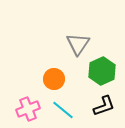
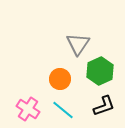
green hexagon: moved 2 px left
orange circle: moved 6 px right
pink cross: rotated 35 degrees counterclockwise
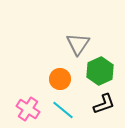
black L-shape: moved 2 px up
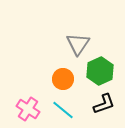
orange circle: moved 3 px right
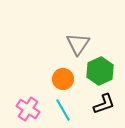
cyan line: rotated 20 degrees clockwise
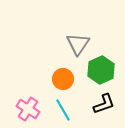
green hexagon: moved 1 px right, 1 px up
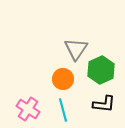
gray triangle: moved 2 px left, 5 px down
black L-shape: rotated 25 degrees clockwise
cyan line: rotated 15 degrees clockwise
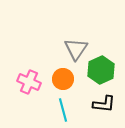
pink cross: moved 1 px right, 27 px up; rotated 10 degrees counterclockwise
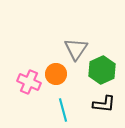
green hexagon: moved 1 px right
orange circle: moved 7 px left, 5 px up
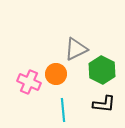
gray triangle: rotated 30 degrees clockwise
green hexagon: rotated 8 degrees counterclockwise
cyan line: rotated 10 degrees clockwise
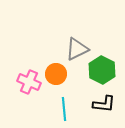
gray triangle: moved 1 px right
cyan line: moved 1 px right, 1 px up
